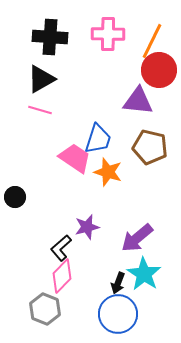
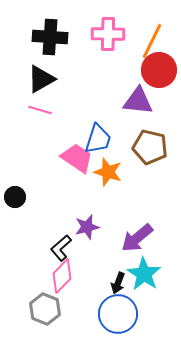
pink trapezoid: moved 2 px right
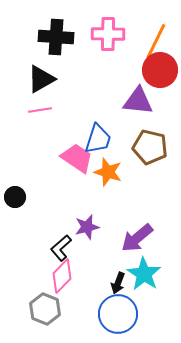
black cross: moved 6 px right
orange line: moved 4 px right
red circle: moved 1 px right
pink line: rotated 25 degrees counterclockwise
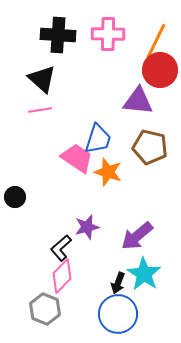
black cross: moved 2 px right, 2 px up
black triangle: moved 1 px right; rotated 48 degrees counterclockwise
purple arrow: moved 2 px up
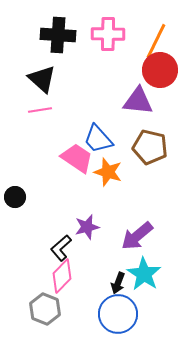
blue trapezoid: rotated 120 degrees clockwise
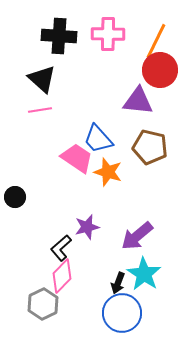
black cross: moved 1 px right, 1 px down
gray hexagon: moved 2 px left, 5 px up; rotated 12 degrees clockwise
blue circle: moved 4 px right, 1 px up
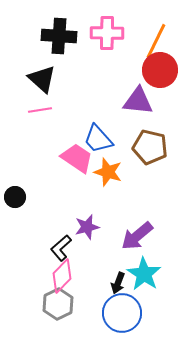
pink cross: moved 1 px left, 1 px up
gray hexagon: moved 15 px right
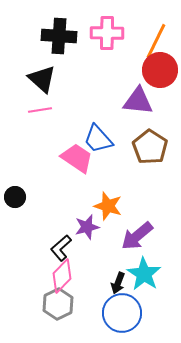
brown pentagon: rotated 20 degrees clockwise
orange star: moved 34 px down
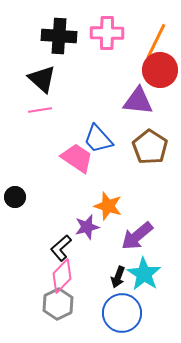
black arrow: moved 6 px up
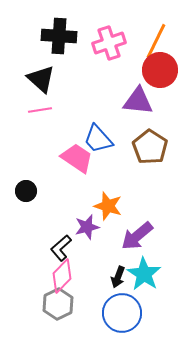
pink cross: moved 2 px right, 10 px down; rotated 20 degrees counterclockwise
black triangle: moved 1 px left
black circle: moved 11 px right, 6 px up
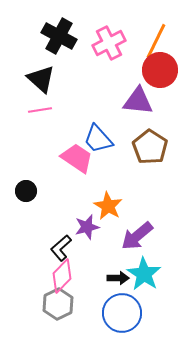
black cross: rotated 24 degrees clockwise
pink cross: rotated 8 degrees counterclockwise
orange star: rotated 12 degrees clockwise
black arrow: moved 1 px down; rotated 110 degrees counterclockwise
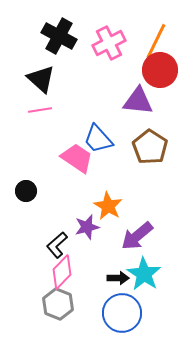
black L-shape: moved 4 px left, 3 px up
pink diamond: moved 4 px up
gray hexagon: rotated 12 degrees counterclockwise
